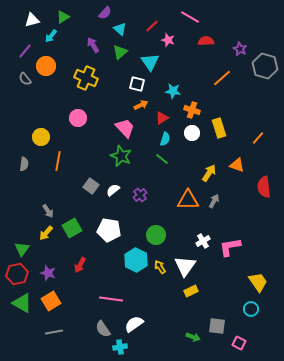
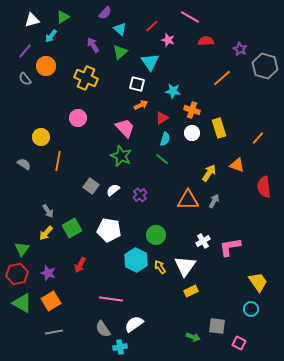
gray semicircle at (24, 164): rotated 64 degrees counterclockwise
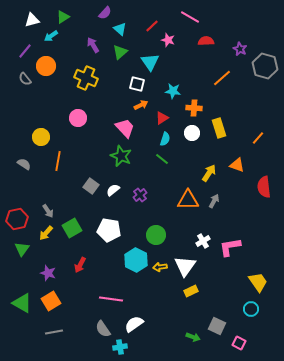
cyan arrow at (51, 36): rotated 16 degrees clockwise
orange cross at (192, 110): moved 2 px right, 2 px up; rotated 14 degrees counterclockwise
yellow arrow at (160, 267): rotated 64 degrees counterclockwise
red hexagon at (17, 274): moved 55 px up
gray square at (217, 326): rotated 18 degrees clockwise
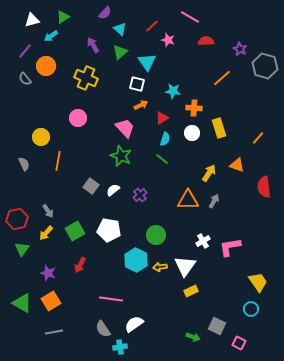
cyan triangle at (150, 62): moved 3 px left
gray semicircle at (24, 164): rotated 32 degrees clockwise
green square at (72, 228): moved 3 px right, 3 px down
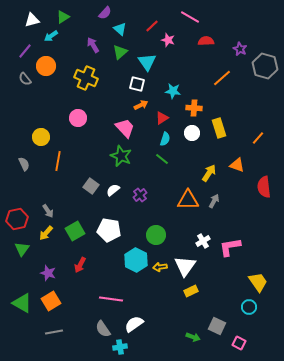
cyan circle at (251, 309): moved 2 px left, 2 px up
